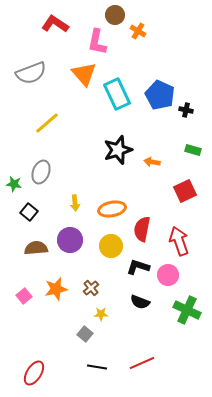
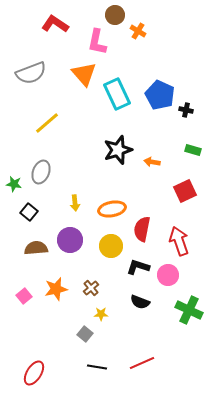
green cross: moved 2 px right
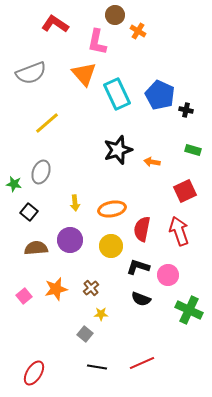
red arrow: moved 10 px up
black semicircle: moved 1 px right, 3 px up
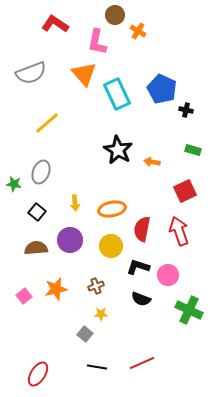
blue pentagon: moved 2 px right, 6 px up
black star: rotated 24 degrees counterclockwise
black square: moved 8 px right
brown cross: moved 5 px right, 2 px up; rotated 21 degrees clockwise
red ellipse: moved 4 px right, 1 px down
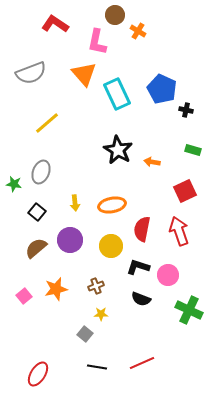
orange ellipse: moved 4 px up
brown semicircle: rotated 35 degrees counterclockwise
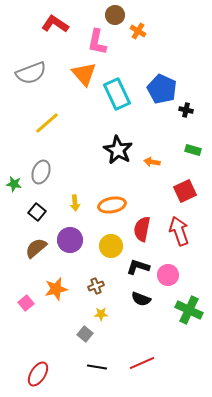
pink square: moved 2 px right, 7 px down
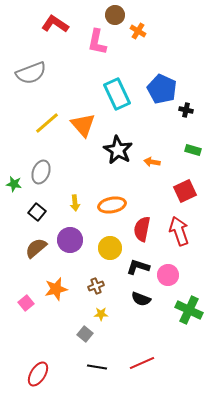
orange triangle: moved 1 px left, 51 px down
yellow circle: moved 1 px left, 2 px down
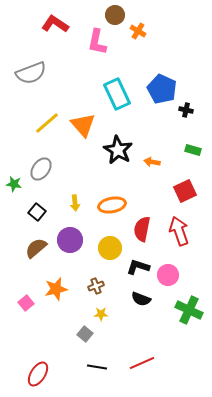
gray ellipse: moved 3 px up; rotated 15 degrees clockwise
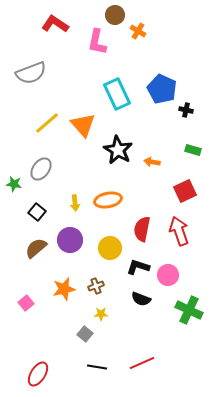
orange ellipse: moved 4 px left, 5 px up
orange star: moved 8 px right
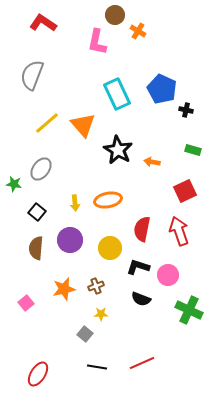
red L-shape: moved 12 px left, 1 px up
gray semicircle: moved 1 px right, 2 px down; rotated 132 degrees clockwise
brown semicircle: rotated 45 degrees counterclockwise
